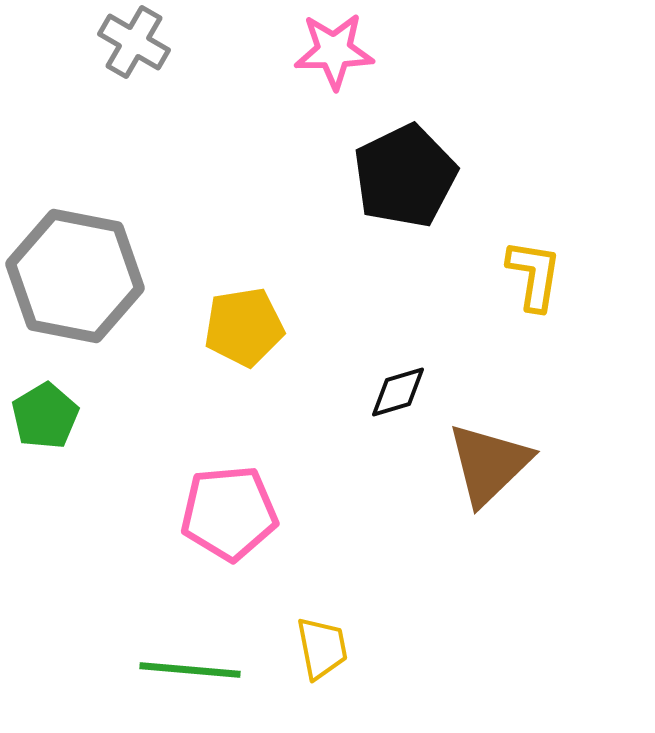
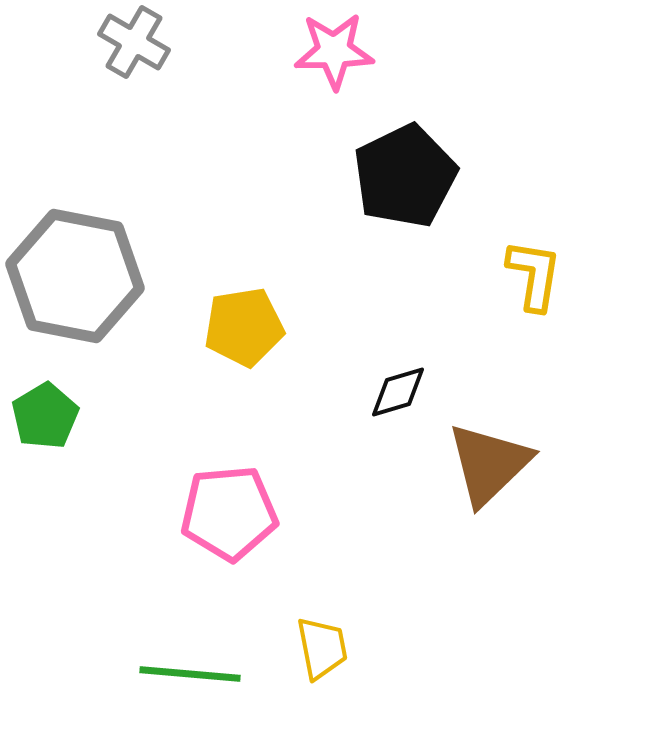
green line: moved 4 px down
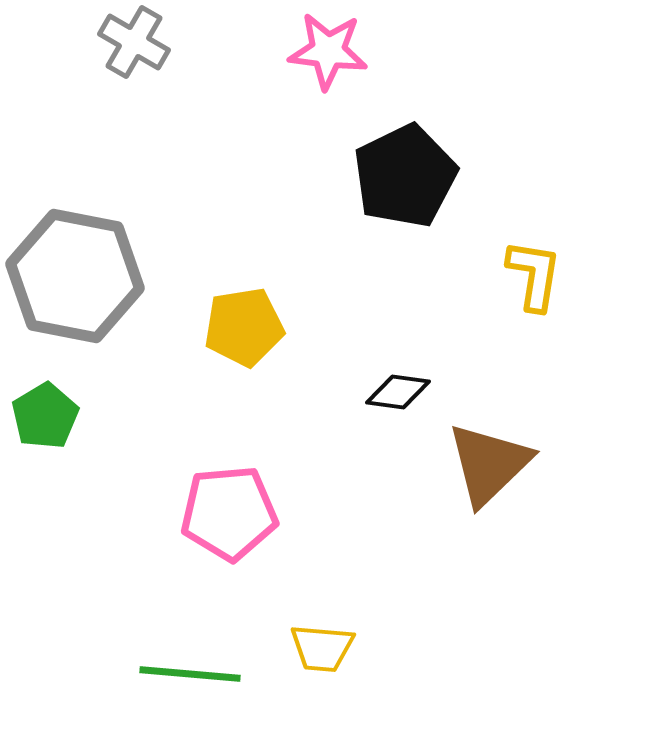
pink star: moved 6 px left; rotated 8 degrees clockwise
black diamond: rotated 24 degrees clockwise
yellow trapezoid: rotated 106 degrees clockwise
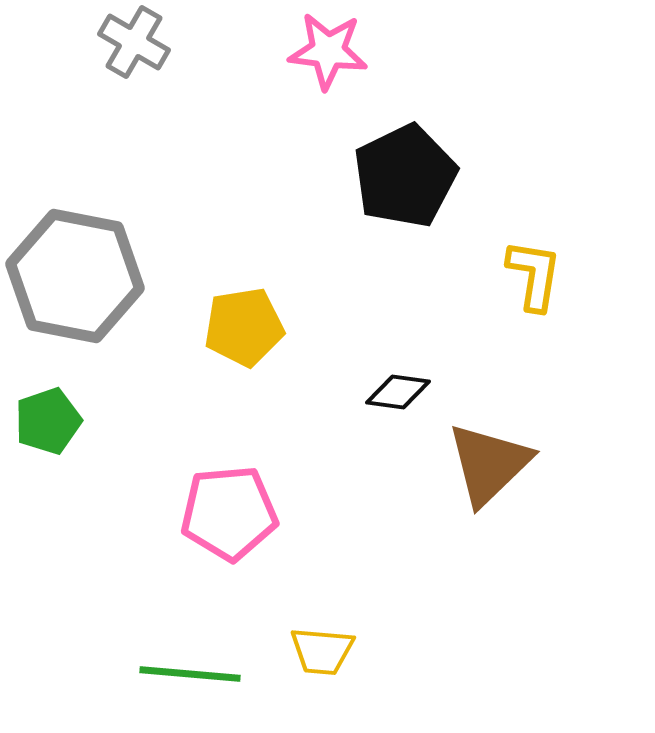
green pentagon: moved 3 px right, 5 px down; rotated 12 degrees clockwise
yellow trapezoid: moved 3 px down
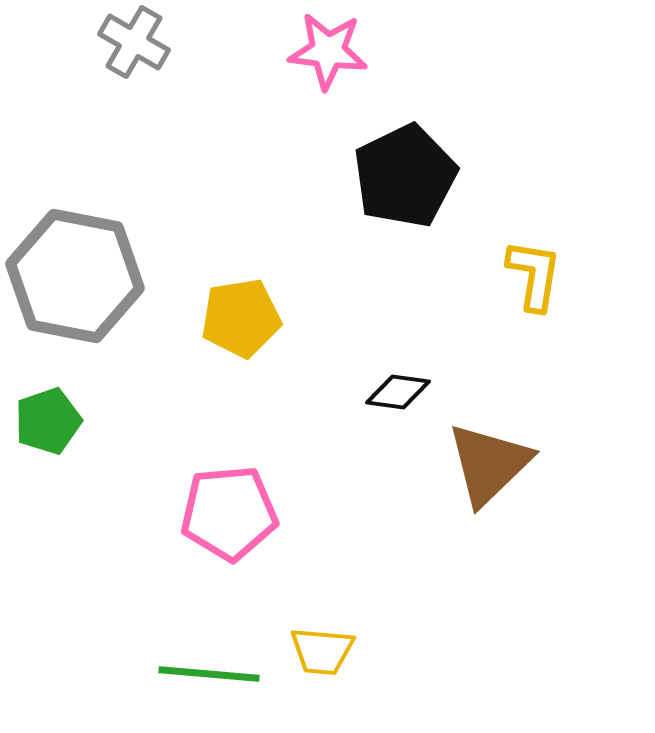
yellow pentagon: moved 3 px left, 9 px up
green line: moved 19 px right
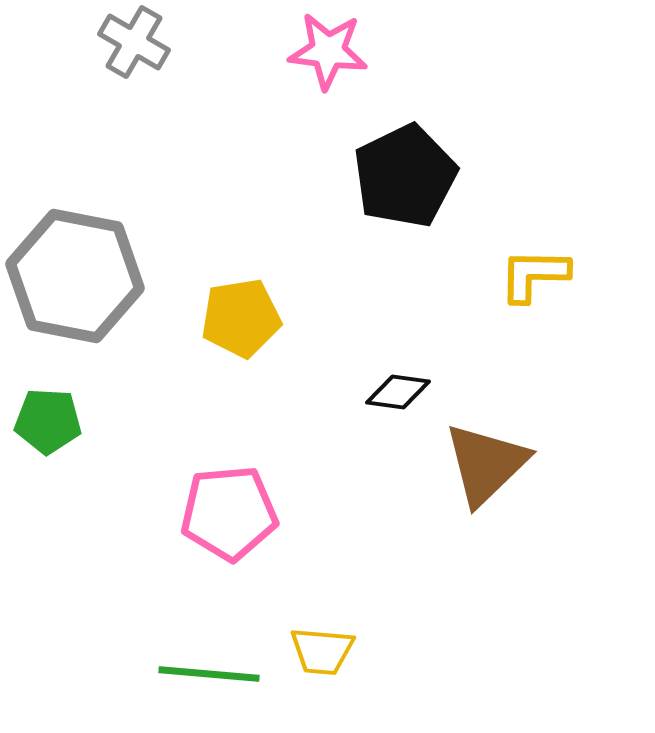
yellow L-shape: rotated 98 degrees counterclockwise
green pentagon: rotated 22 degrees clockwise
brown triangle: moved 3 px left
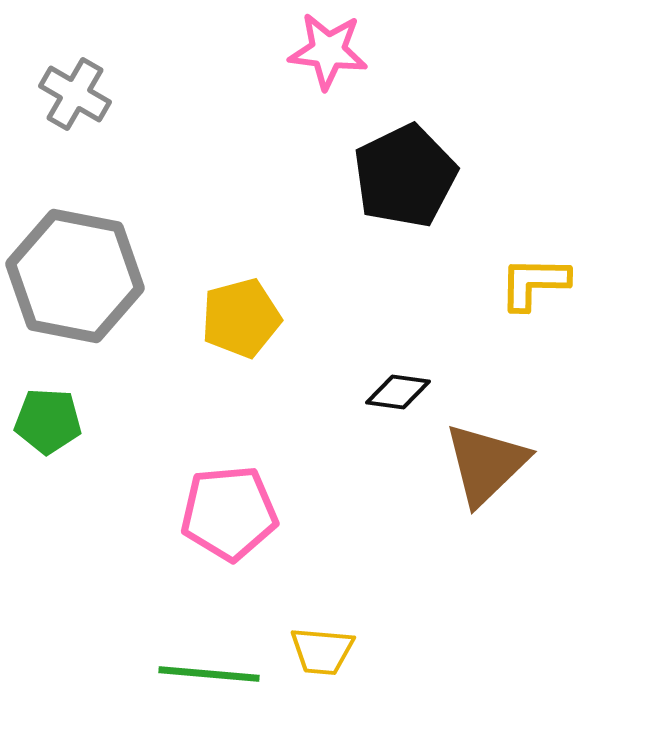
gray cross: moved 59 px left, 52 px down
yellow L-shape: moved 8 px down
yellow pentagon: rotated 6 degrees counterclockwise
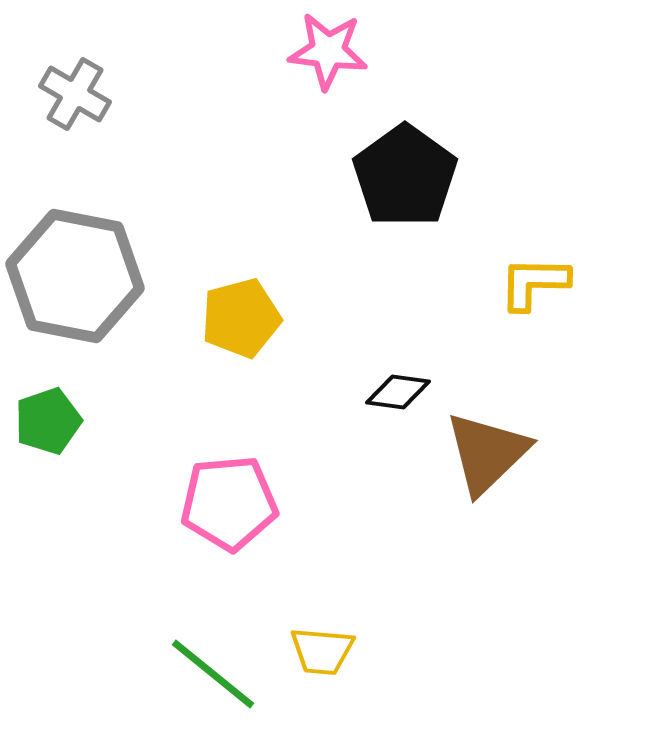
black pentagon: rotated 10 degrees counterclockwise
green pentagon: rotated 22 degrees counterclockwise
brown triangle: moved 1 px right, 11 px up
pink pentagon: moved 10 px up
green line: moved 4 px right; rotated 34 degrees clockwise
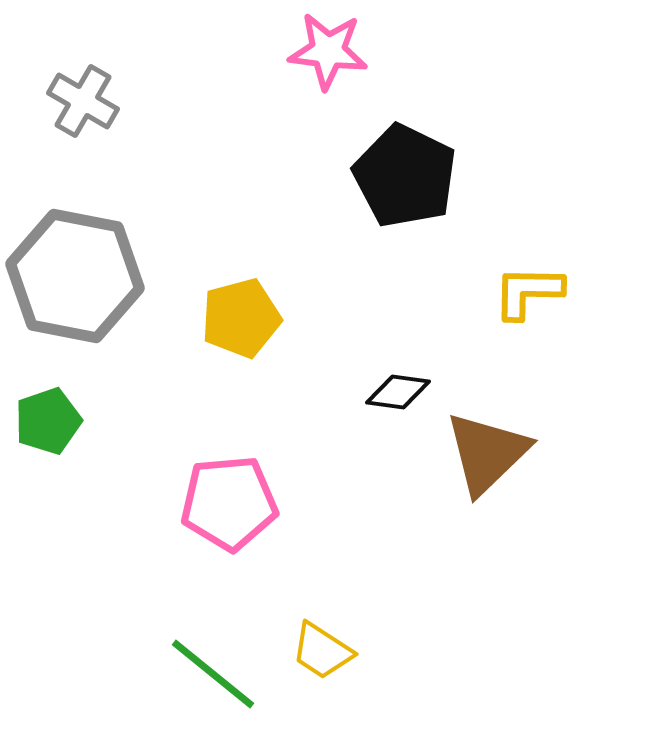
gray cross: moved 8 px right, 7 px down
black pentagon: rotated 10 degrees counterclockwise
yellow L-shape: moved 6 px left, 9 px down
yellow trapezoid: rotated 28 degrees clockwise
